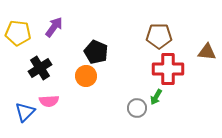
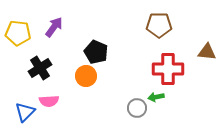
brown pentagon: moved 11 px up
green arrow: rotated 49 degrees clockwise
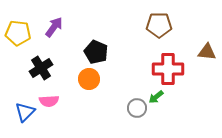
black cross: moved 1 px right
orange circle: moved 3 px right, 3 px down
green arrow: rotated 28 degrees counterclockwise
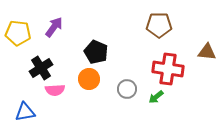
red cross: rotated 8 degrees clockwise
pink semicircle: moved 6 px right, 11 px up
gray circle: moved 10 px left, 19 px up
blue triangle: rotated 35 degrees clockwise
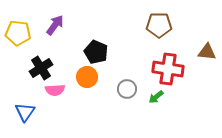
purple arrow: moved 1 px right, 2 px up
orange circle: moved 2 px left, 2 px up
blue triangle: rotated 45 degrees counterclockwise
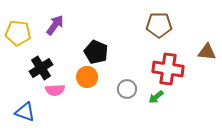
blue triangle: rotated 45 degrees counterclockwise
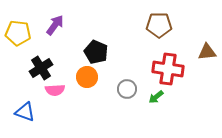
brown triangle: rotated 12 degrees counterclockwise
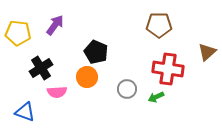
brown triangle: rotated 36 degrees counterclockwise
pink semicircle: moved 2 px right, 2 px down
green arrow: rotated 14 degrees clockwise
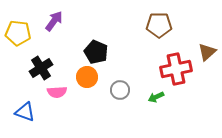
purple arrow: moved 1 px left, 4 px up
red cross: moved 8 px right; rotated 20 degrees counterclockwise
gray circle: moved 7 px left, 1 px down
